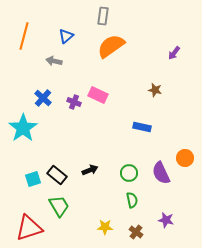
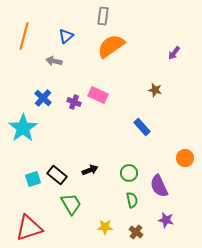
blue rectangle: rotated 36 degrees clockwise
purple semicircle: moved 2 px left, 13 px down
green trapezoid: moved 12 px right, 2 px up
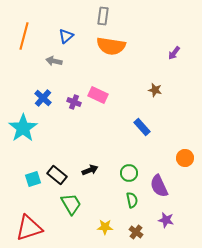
orange semicircle: rotated 136 degrees counterclockwise
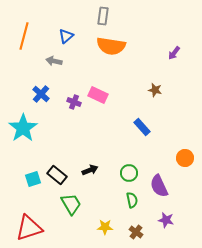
blue cross: moved 2 px left, 4 px up
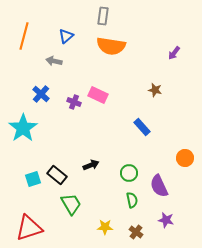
black arrow: moved 1 px right, 5 px up
